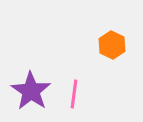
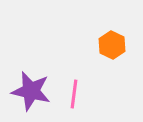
purple star: rotated 21 degrees counterclockwise
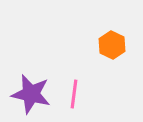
purple star: moved 3 px down
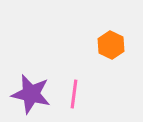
orange hexagon: moved 1 px left
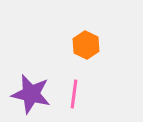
orange hexagon: moved 25 px left
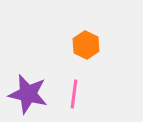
purple star: moved 3 px left
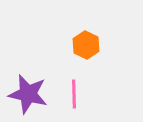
pink line: rotated 8 degrees counterclockwise
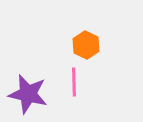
pink line: moved 12 px up
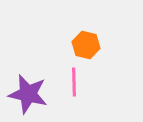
orange hexagon: rotated 12 degrees counterclockwise
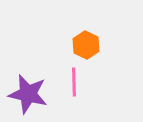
orange hexagon: rotated 12 degrees clockwise
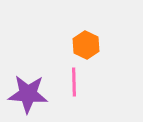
purple star: rotated 9 degrees counterclockwise
